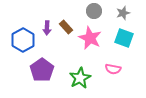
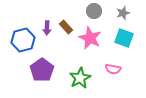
blue hexagon: rotated 15 degrees clockwise
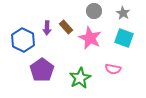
gray star: rotated 24 degrees counterclockwise
blue hexagon: rotated 20 degrees counterclockwise
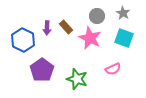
gray circle: moved 3 px right, 5 px down
pink semicircle: rotated 35 degrees counterclockwise
green star: moved 3 px left, 1 px down; rotated 25 degrees counterclockwise
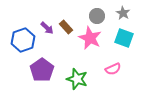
purple arrow: rotated 48 degrees counterclockwise
blue hexagon: rotated 15 degrees clockwise
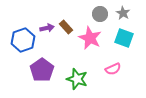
gray circle: moved 3 px right, 2 px up
purple arrow: rotated 56 degrees counterclockwise
